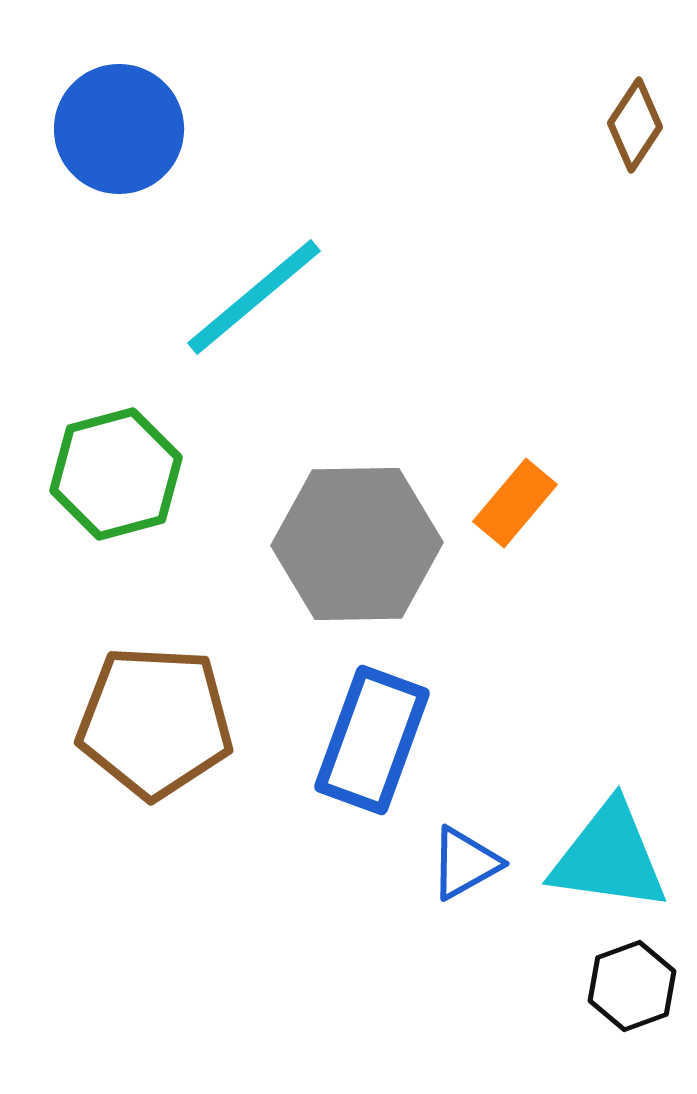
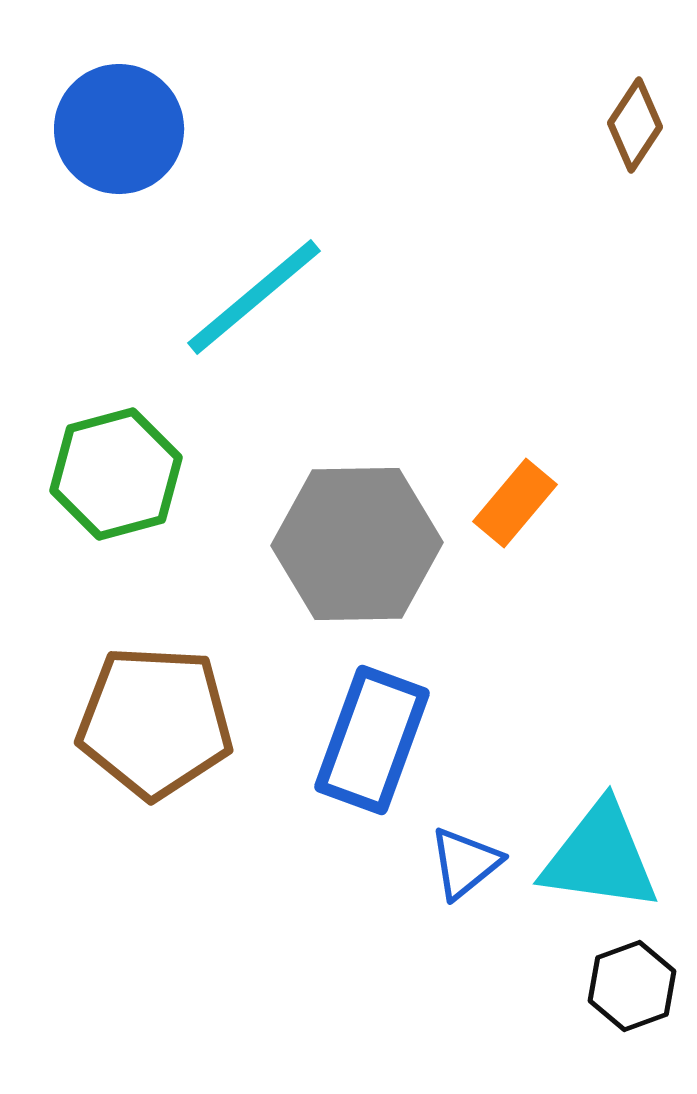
cyan triangle: moved 9 px left
blue triangle: rotated 10 degrees counterclockwise
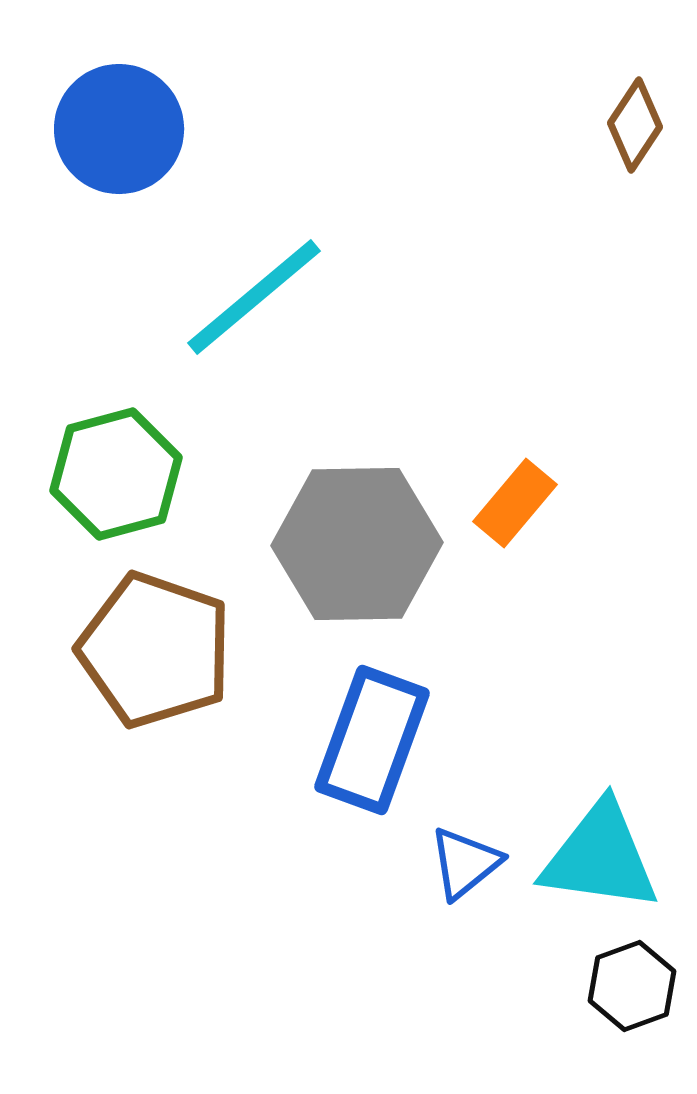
brown pentagon: moved 72 px up; rotated 16 degrees clockwise
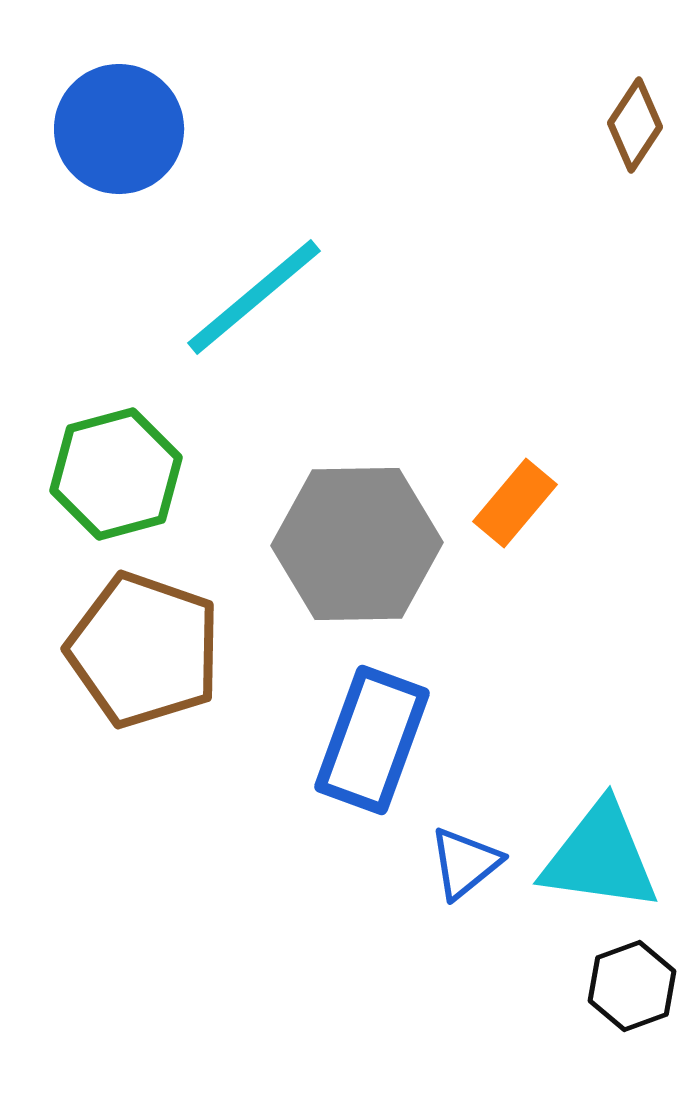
brown pentagon: moved 11 px left
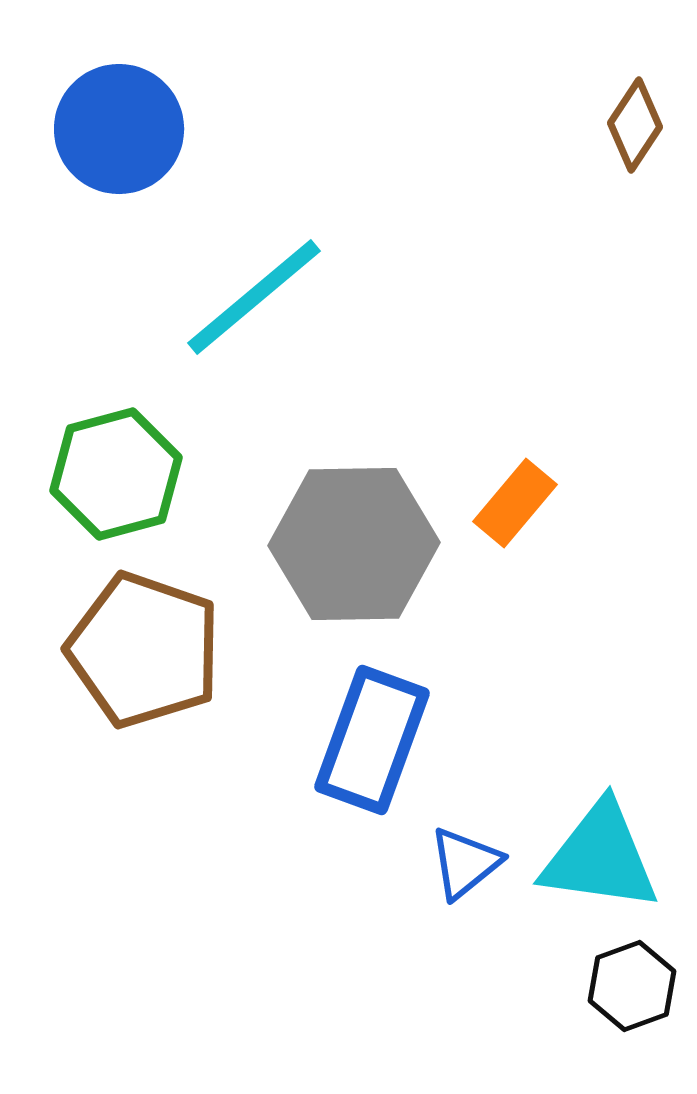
gray hexagon: moved 3 px left
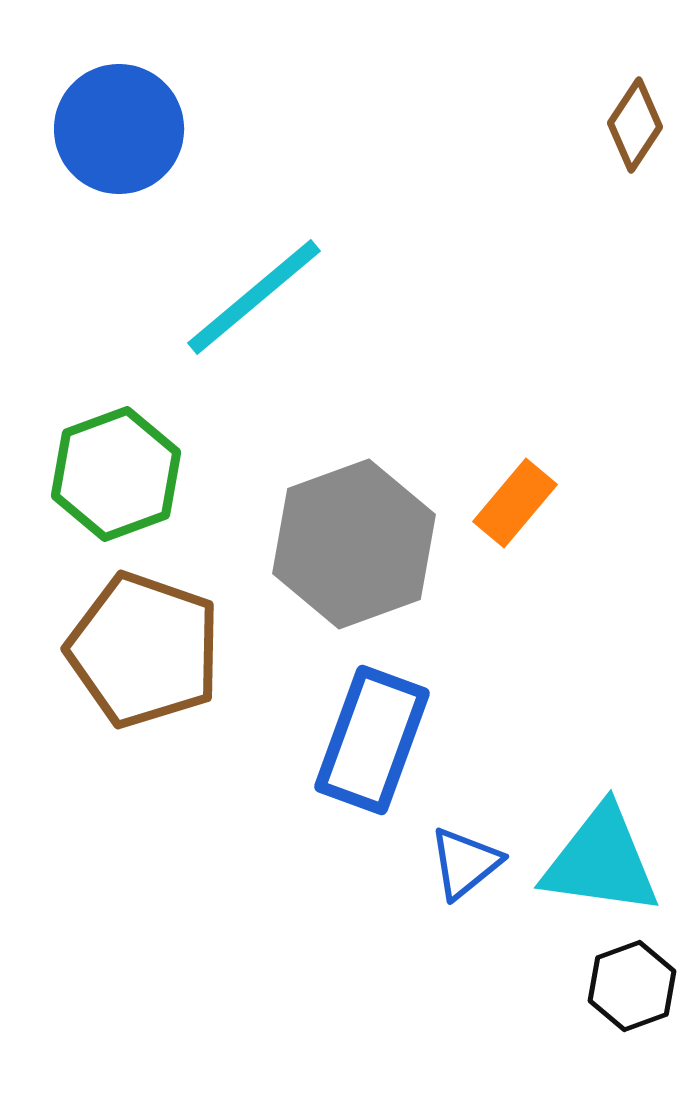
green hexagon: rotated 5 degrees counterclockwise
gray hexagon: rotated 19 degrees counterclockwise
cyan triangle: moved 1 px right, 4 px down
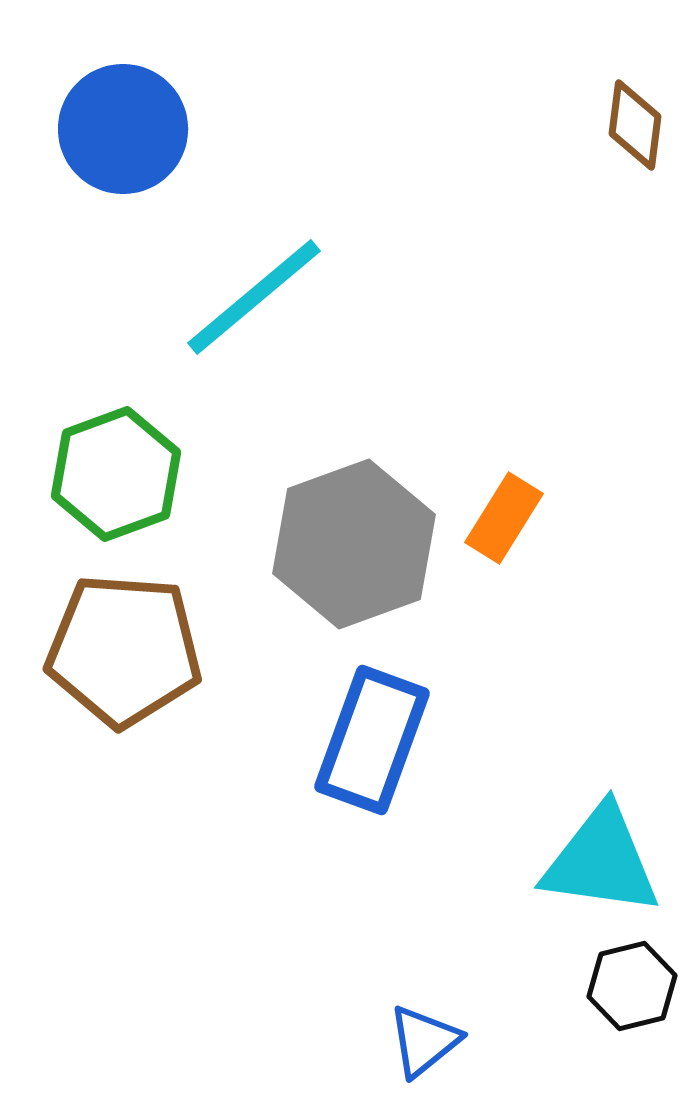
brown diamond: rotated 26 degrees counterclockwise
blue circle: moved 4 px right
orange rectangle: moved 11 px left, 15 px down; rotated 8 degrees counterclockwise
brown pentagon: moved 20 px left; rotated 15 degrees counterclockwise
blue triangle: moved 41 px left, 178 px down
black hexagon: rotated 6 degrees clockwise
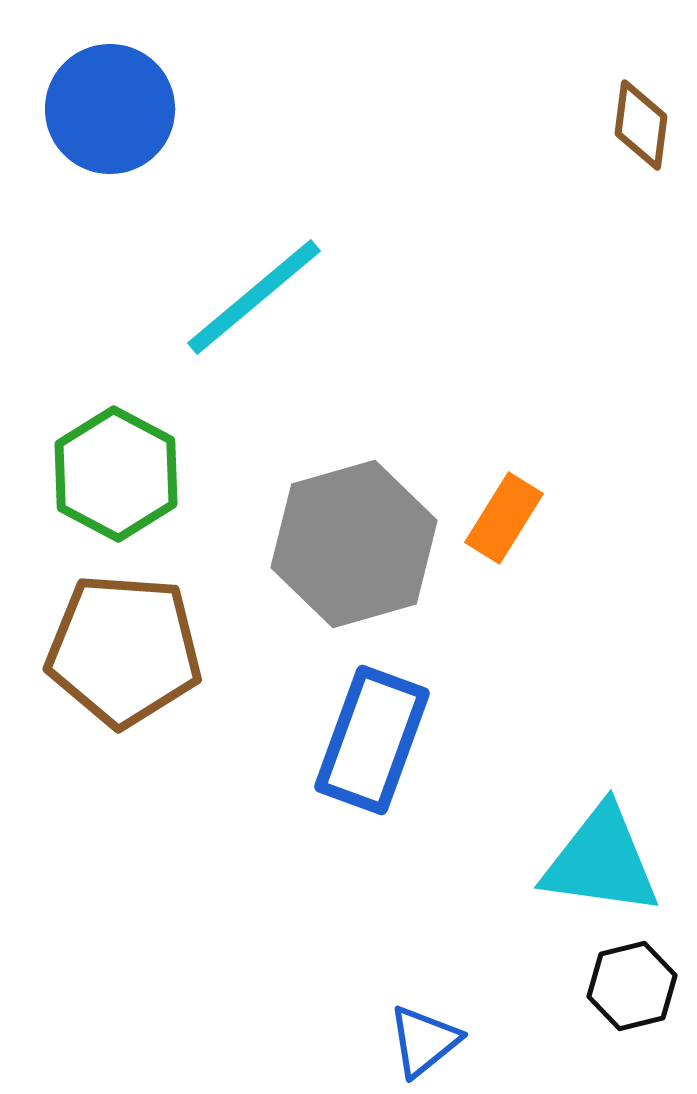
brown diamond: moved 6 px right
blue circle: moved 13 px left, 20 px up
green hexagon: rotated 12 degrees counterclockwise
gray hexagon: rotated 4 degrees clockwise
